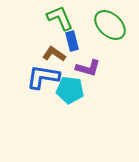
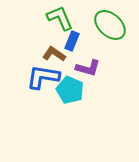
blue rectangle: rotated 36 degrees clockwise
cyan pentagon: rotated 16 degrees clockwise
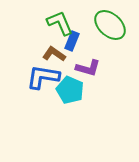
green L-shape: moved 5 px down
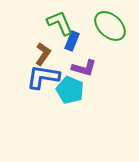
green ellipse: moved 1 px down
brown L-shape: moved 11 px left; rotated 90 degrees clockwise
purple L-shape: moved 4 px left
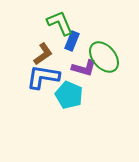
green ellipse: moved 6 px left, 31 px down; rotated 8 degrees clockwise
brown L-shape: rotated 20 degrees clockwise
cyan pentagon: moved 1 px left, 5 px down
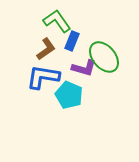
green L-shape: moved 3 px left, 2 px up; rotated 12 degrees counterclockwise
brown L-shape: moved 3 px right, 5 px up
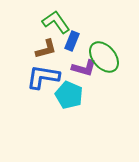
green L-shape: moved 1 px left, 1 px down
brown L-shape: rotated 20 degrees clockwise
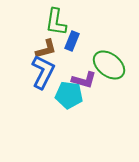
green L-shape: rotated 136 degrees counterclockwise
green ellipse: moved 5 px right, 8 px down; rotated 12 degrees counterclockwise
purple L-shape: moved 12 px down
blue L-shape: moved 5 px up; rotated 108 degrees clockwise
cyan pentagon: rotated 16 degrees counterclockwise
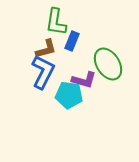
green ellipse: moved 1 px left, 1 px up; rotated 20 degrees clockwise
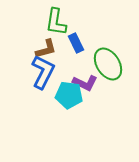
blue rectangle: moved 4 px right, 2 px down; rotated 48 degrees counterclockwise
purple L-shape: moved 1 px right, 3 px down; rotated 10 degrees clockwise
